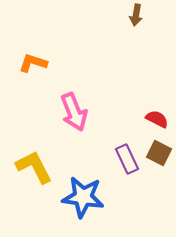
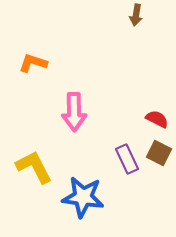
pink arrow: rotated 21 degrees clockwise
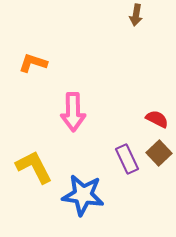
pink arrow: moved 1 px left
brown square: rotated 20 degrees clockwise
blue star: moved 2 px up
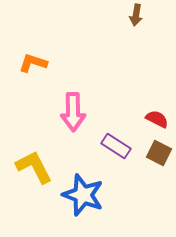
brown square: rotated 20 degrees counterclockwise
purple rectangle: moved 11 px left, 13 px up; rotated 32 degrees counterclockwise
blue star: rotated 12 degrees clockwise
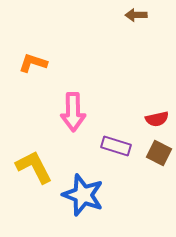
brown arrow: rotated 80 degrees clockwise
red semicircle: rotated 140 degrees clockwise
purple rectangle: rotated 16 degrees counterclockwise
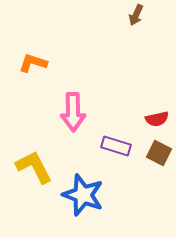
brown arrow: rotated 65 degrees counterclockwise
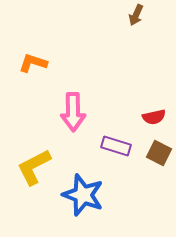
red semicircle: moved 3 px left, 2 px up
yellow L-shape: rotated 90 degrees counterclockwise
